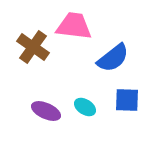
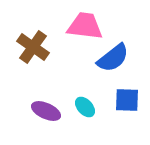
pink trapezoid: moved 11 px right
cyan ellipse: rotated 15 degrees clockwise
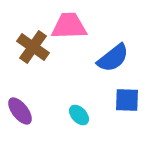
pink trapezoid: moved 16 px left; rotated 9 degrees counterclockwise
cyan ellipse: moved 6 px left, 8 px down
purple ellipse: moved 26 px left; rotated 28 degrees clockwise
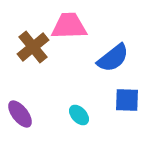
brown cross: rotated 16 degrees clockwise
purple ellipse: moved 3 px down
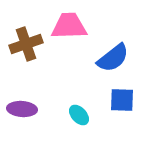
brown cross: moved 7 px left, 3 px up; rotated 20 degrees clockwise
blue square: moved 5 px left
purple ellipse: moved 2 px right, 5 px up; rotated 48 degrees counterclockwise
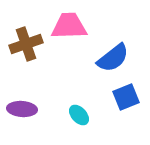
blue square: moved 4 px right, 3 px up; rotated 24 degrees counterclockwise
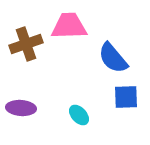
blue semicircle: rotated 88 degrees clockwise
blue square: rotated 20 degrees clockwise
purple ellipse: moved 1 px left, 1 px up
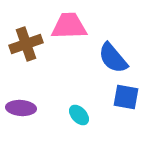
blue square: rotated 12 degrees clockwise
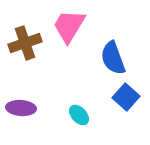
pink trapezoid: rotated 57 degrees counterclockwise
brown cross: moved 1 px left, 1 px up
blue semicircle: rotated 20 degrees clockwise
blue square: rotated 32 degrees clockwise
